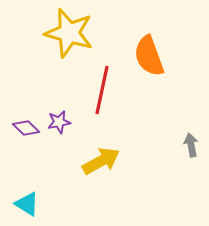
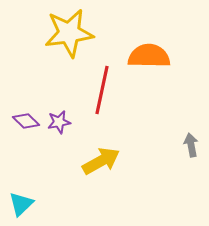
yellow star: rotated 24 degrees counterclockwise
orange semicircle: rotated 111 degrees clockwise
purple diamond: moved 7 px up
cyan triangle: moved 6 px left; rotated 44 degrees clockwise
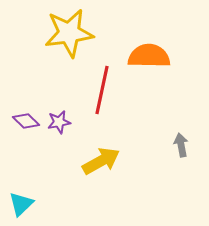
gray arrow: moved 10 px left
